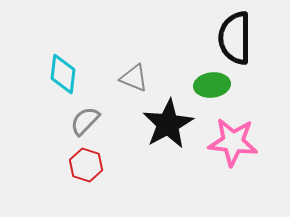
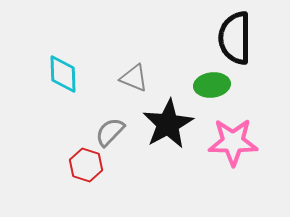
cyan diamond: rotated 9 degrees counterclockwise
gray semicircle: moved 25 px right, 11 px down
pink star: rotated 6 degrees counterclockwise
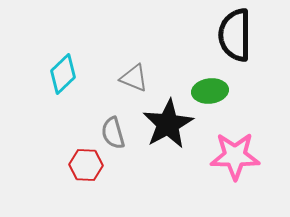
black semicircle: moved 3 px up
cyan diamond: rotated 48 degrees clockwise
green ellipse: moved 2 px left, 6 px down
gray semicircle: moved 3 px right, 1 px down; rotated 60 degrees counterclockwise
pink star: moved 2 px right, 14 px down
red hexagon: rotated 16 degrees counterclockwise
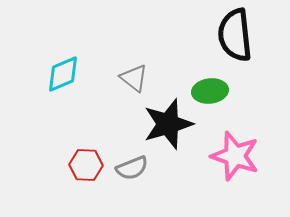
black semicircle: rotated 6 degrees counterclockwise
cyan diamond: rotated 21 degrees clockwise
gray triangle: rotated 16 degrees clockwise
black star: rotated 12 degrees clockwise
gray semicircle: moved 19 px right, 35 px down; rotated 96 degrees counterclockwise
pink star: rotated 18 degrees clockwise
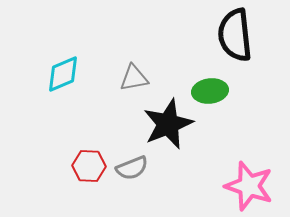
gray triangle: rotated 48 degrees counterclockwise
black star: rotated 6 degrees counterclockwise
pink star: moved 14 px right, 30 px down
red hexagon: moved 3 px right, 1 px down
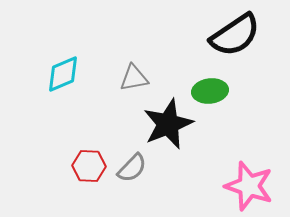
black semicircle: rotated 118 degrees counterclockwise
gray semicircle: rotated 24 degrees counterclockwise
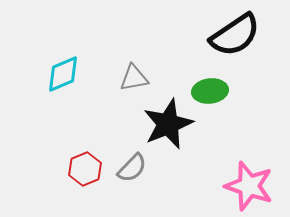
red hexagon: moved 4 px left, 3 px down; rotated 24 degrees counterclockwise
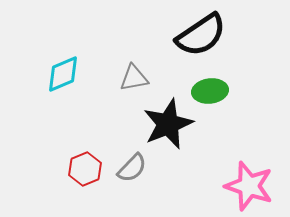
black semicircle: moved 34 px left
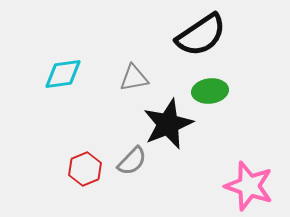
cyan diamond: rotated 15 degrees clockwise
gray semicircle: moved 7 px up
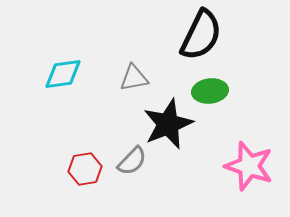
black semicircle: rotated 30 degrees counterclockwise
red hexagon: rotated 12 degrees clockwise
pink star: moved 20 px up
